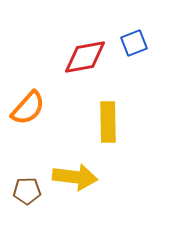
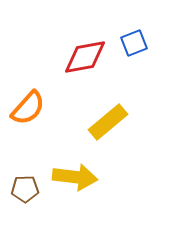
yellow rectangle: rotated 51 degrees clockwise
brown pentagon: moved 2 px left, 2 px up
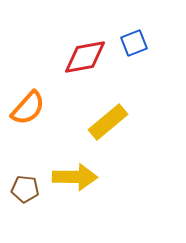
yellow arrow: rotated 6 degrees counterclockwise
brown pentagon: rotated 8 degrees clockwise
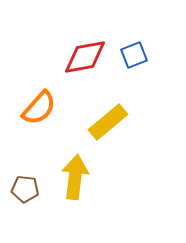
blue square: moved 12 px down
orange semicircle: moved 11 px right
yellow arrow: rotated 84 degrees counterclockwise
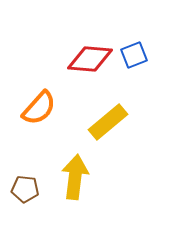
red diamond: moved 5 px right, 2 px down; rotated 15 degrees clockwise
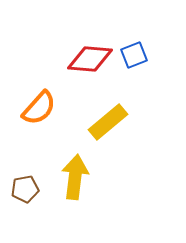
brown pentagon: rotated 16 degrees counterclockwise
